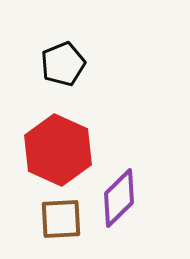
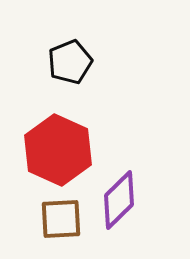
black pentagon: moved 7 px right, 2 px up
purple diamond: moved 2 px down
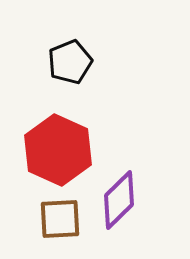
brown square: moved 1 px left
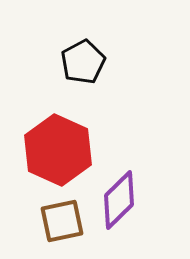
black pentagon: moved 13 px right; rotated 6 degrees counterclockwise
brown square: moved 2 px right, 2 px down; rotated 9 degrees counterclockwise
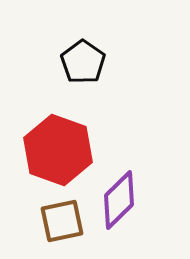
black pentagon: rotated 9 degrees counterclockwise
red hexagon: rotated 4 degrees counterclockwise
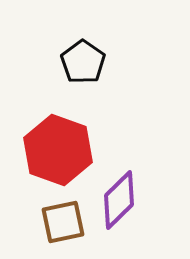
brown square: moved 1 px right, 1 px down
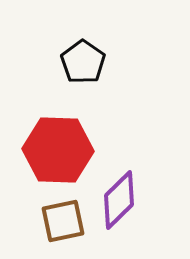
red hexagon: rotated 18 degrees counterclockwise
brown square: moved 1 px up
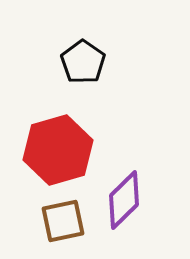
red hexagon: rotated 18 degrees counterclockwise
purple diamond: moved 5 px right
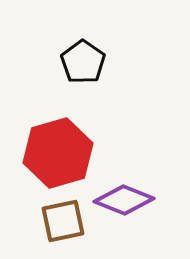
red hexagon: moved 3 px down
purple diamond: rotated 66 degrees clockwise
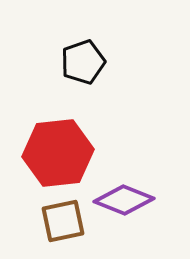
black pentagon: rotated 18 degrees clockwise
red hexagon: rotated 10 degrees clockwise
